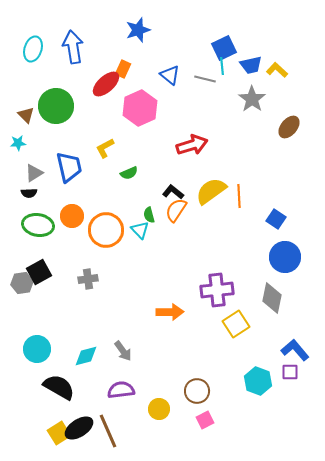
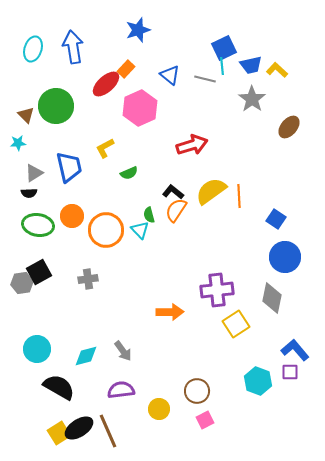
orange rectangle at (123, 69): moved 3 px right; rotated 18 degrees clockwise
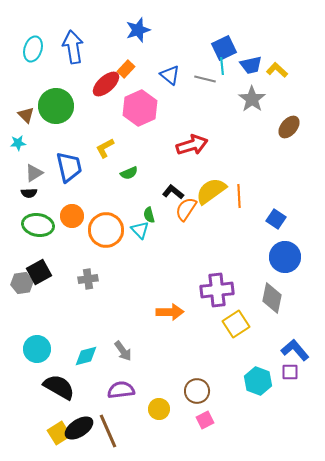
orange semicircle at (176, 210): moved 10 px right, 1 px up
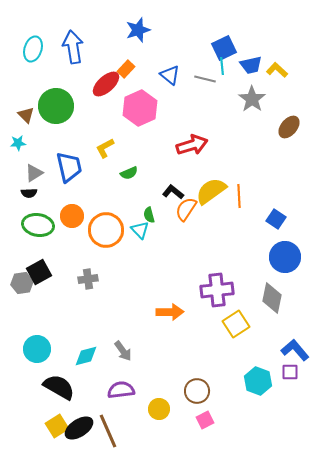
yellow square at (59, 433): moved 2 px left, 7 px up
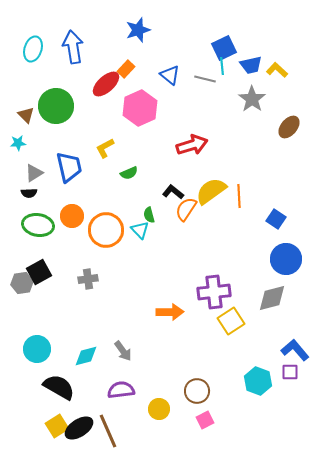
blue circle at (285, 257): moved 1 px right, 2 px down
purple cross at (217, 290): moved 3 px left, 2 px down
gray diamond at (272, 298): rotated 64 degrees clockwise
yellow square at (236, 324): moved 5 px left, 3 px up
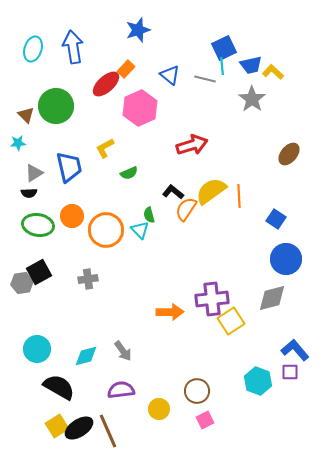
yellow L-shape at (277, 70): moved 4 px left, 2 px down
brown ellipse at (289, 127): moved 27 px down
purple cross at (214, 292): moved 2 px left, 7 px down
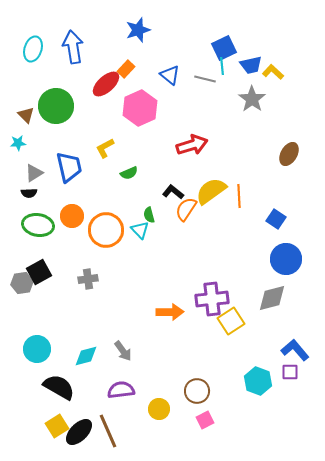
brown ellipse at (289, 154): rotated 10 degrees counterclockwise
black ellipse at (79, 428): moved 4 px down; rotated 12 degrees counterclockwise
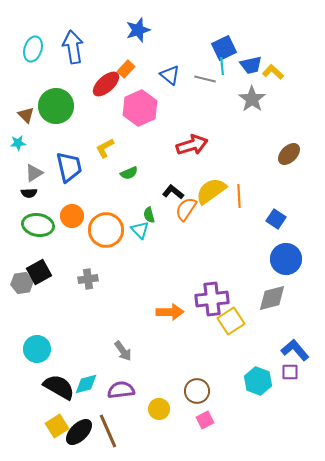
brown ellipse at (289, 154): rotated 15 degrees clockwise
cyan diamond at (86, 356): moved 28 px down
